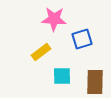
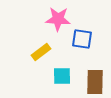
pink star: moved 4 px right
blue square: rotated 25 degrees clockwise
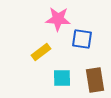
cyan square: moved 2 px down
brown rectangle: moved 2 px up; rotated 10 degrees counterclockwise
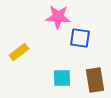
pink star: moved 2 px up
blue square: moved 2 px left, 1 px up
yellow rectangle: moved 22 px left
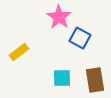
pink star: moved 1 px right; rotated 30 degrees clockwise
blue square: rotated 20 degrees clockwise
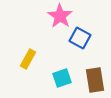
pink star: moved 1 px right, 1 px up
yellow rectangle: moved 9 px right, 7 px down; rotated 24 degrees counterclockwise
cyan square: rotated 18 degrees counterclockwise
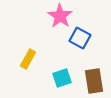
brown rectangle: moved 1 px left, 1 px down
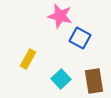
pink star: rotated 20 degrees counterclockwise
cyan square: moved 1 px left, 1 px down; rotated 24 degrees counterclockwise
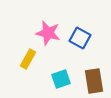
pink star: moved 12 px left, 17 px down
cyan square: rotated 24 degrees clockwise
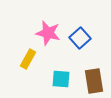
blue square: rotated 20 degrees clockwise
cyan square: rotated 24 degrees clockwise
